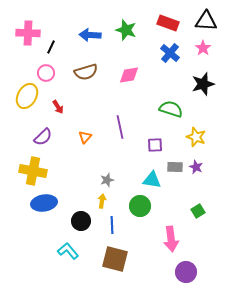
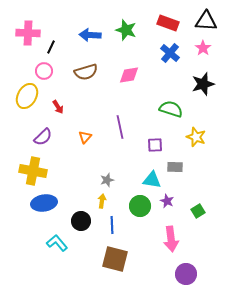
pink circle: moved 2 px left, 2 px up
purple star: moved 29 px left, 34 px down
cyan L-shape: moved 11 px left, 8 px up
purple circle: moved 2 px down
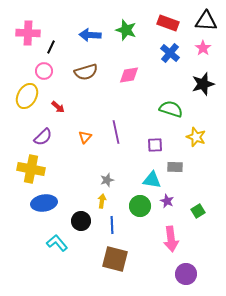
red arrow: rotated 16 degrees counterclockwise
purple line: moved 4 px left, 5 px down
yellow cross: moved 2 px left, 2 px up
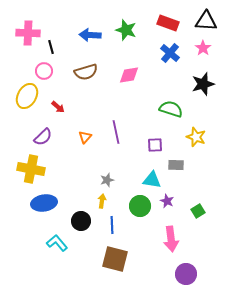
black line: rotated 40 degrees counterclockwise
gray rectangle: moved 1 px right, 2 px up
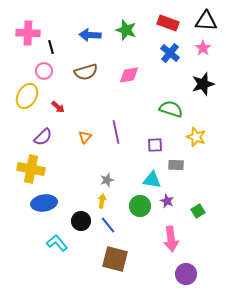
blue line: moved 4 px left; rotated 36 degrees counterclockwise
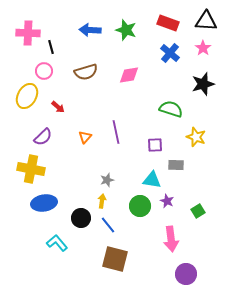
blue arrow: moved 5 px up
black circle: moved 3 px up
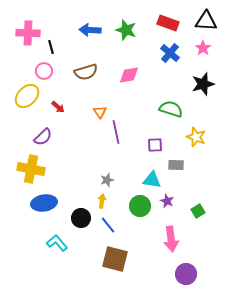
yellow ellipse: rotated 15 degrees clockwise
orange triangle: moved 15 px right, 25 px up; rotated 16 degrees counterclockwise
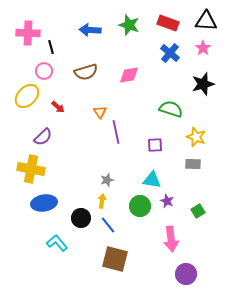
green star: moved 3 px right, 5 px up
gray rectangle: moved 17 px right, 1 px up
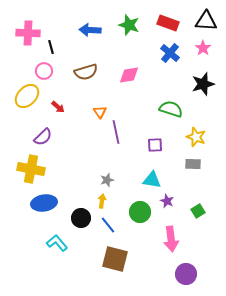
green circle: moved 6 px down
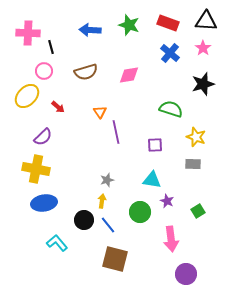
yellow cross: moved 5 px right
black circle: moved 3 px right, 2 px down
